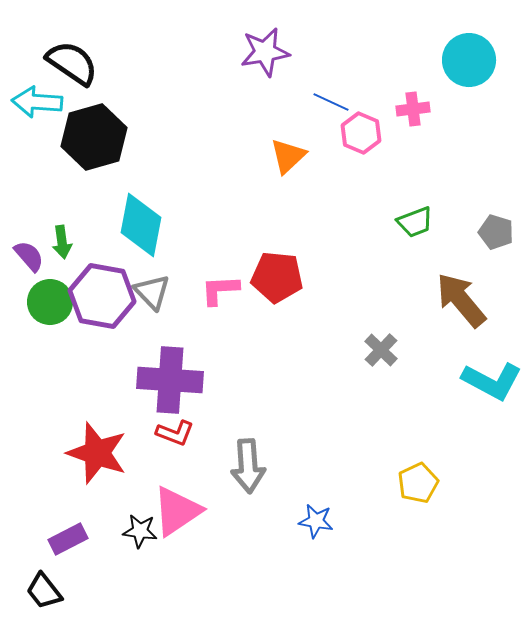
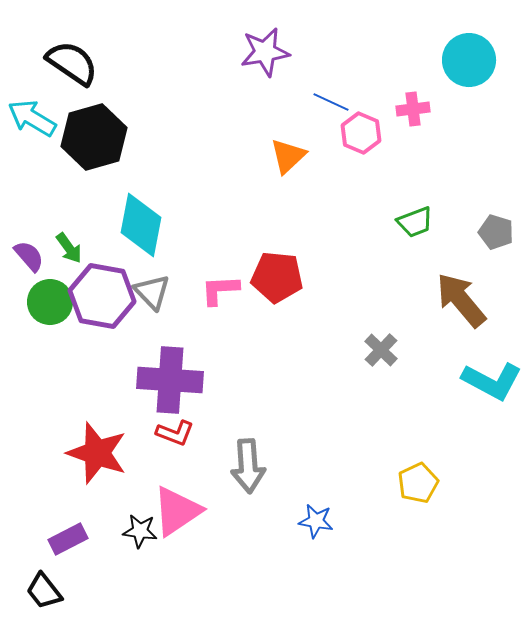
cyan arrow: moved 5 px left, 16 px down; rotated 27 degrees clockwise
green arrow: moved 7 px right, 6 px down; rotated 28 degrees counterclockwise
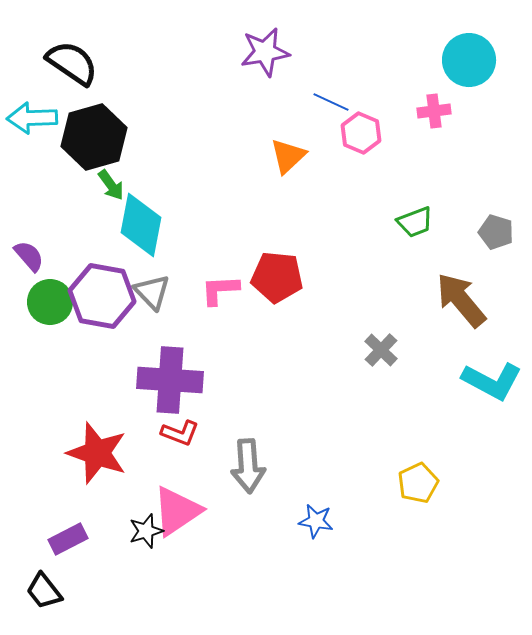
pink cross: moved 21 px right, 2 px down
cyan arrow: rotated 33 degrees counterclockwise
green arrow: moved 42 px right, 63 px up
red L-shape: moved 5 px right
black star: moved 6 px right; rotated 24 degrees counterclockwise
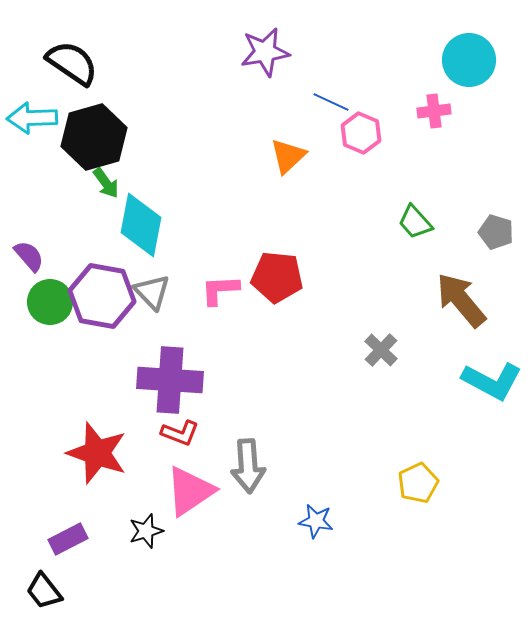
green arrow: moved 5 px left, 2 px up
green trapezoid: rotated 69 degrees clockwise
pink triangle: moved 13 px right, 20 px up
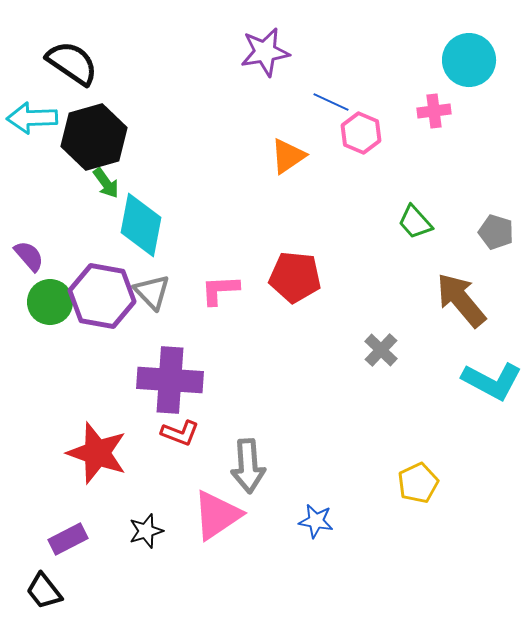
orange triangle: rotated 9 degrees clockwise
red pentagon: moved 18 px right
pink triangle: moved 27 px right, 24 px down
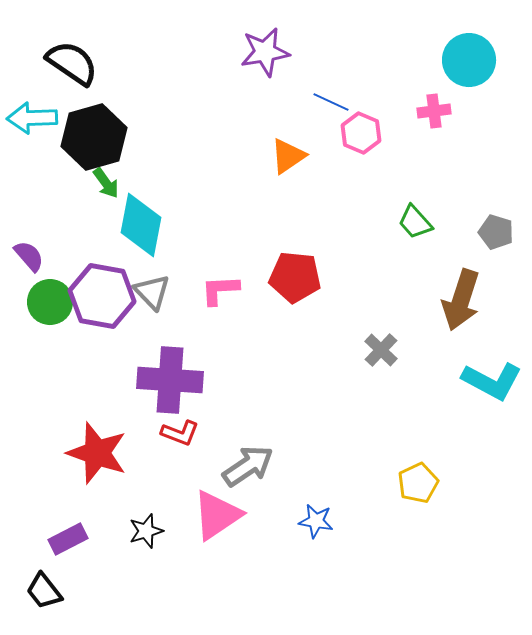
brown arrow: rotated 122 degrees counterclockwise
gray arrow: rotated 120 degrees counterclockwise
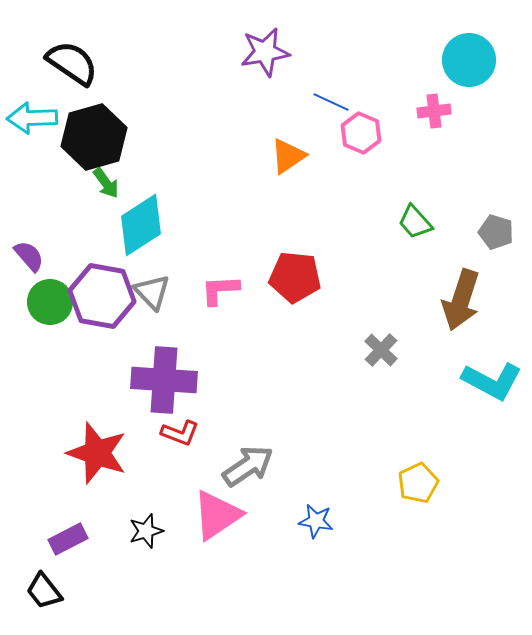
cyan diamond: rotated 46 degrees clockwise
purple cross: moved 6 px left
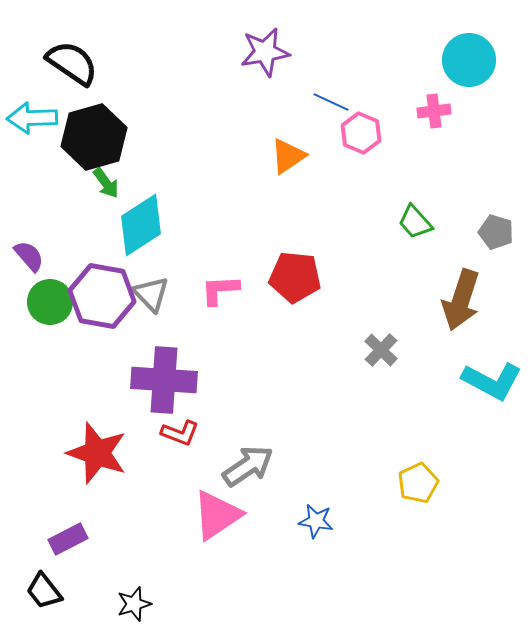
gray triangle: moved 1 px left, 2 px down
black star: moved 12 px left, 73 px down
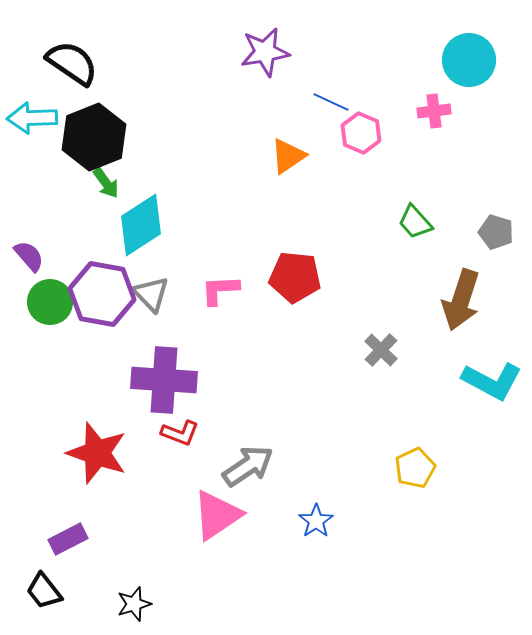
black hexagon: rotated 6 degrees counterclockwise
purple hexagon: moved 2 px up
yellow pentagon: moved 3 px left, 15 px up
blue star: rotated 28 degrees clockwise
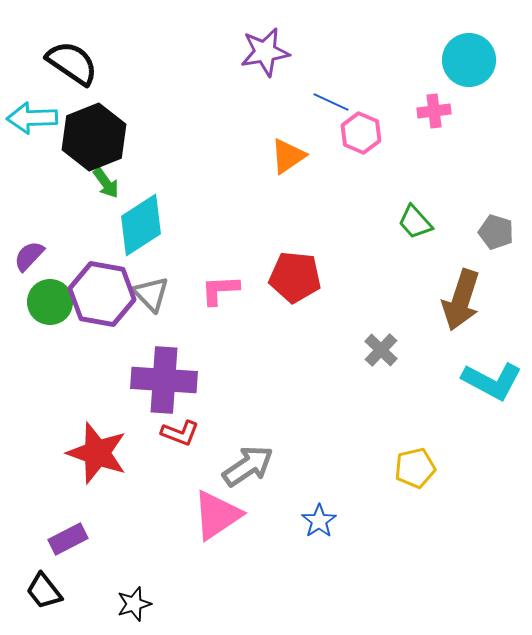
purple semicircle: rotated 96 degrees counterclockwise
yellow pentagon: rotated 12 degrees clockwise
blue star: moved 3 px right
